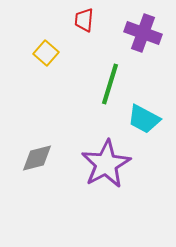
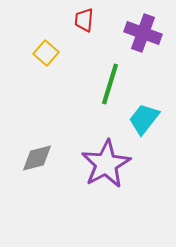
cyan trapezoid: rotated 100 degrees clockwise
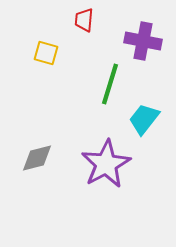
purple cross: moved 8 px down; rotated 9 degrees counterclockwise
yellow square: rotated 25 degrees counterclockwise
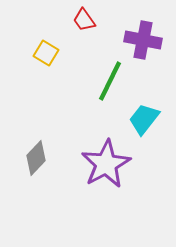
red trapezoid: rotated 40 degrees counterclockwise
purple cross: moved 1 px up
yellow square: rotated 15 degrees clockwise
green line: moved 3 px up; rotated 9 degrees clockwise
gray diamond: moved 1 px left; rotated 32 degrees counterclockwise
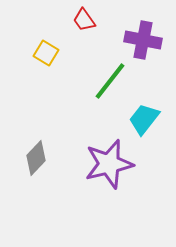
green line: rotated 12 degrees clockwise
purple star: moved 3 px right; rotated 15 degrees clockwise
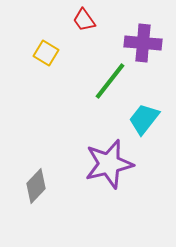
purple cross: moved 3 px down; rotated 6 degrees counterclockwise
gray diamond: moved 28 px down
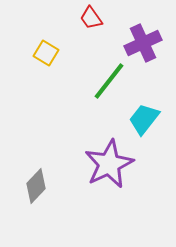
red trapezoid: moved 7 px right, 2 px up
purple cross: rotated 30 degrees counterclockwise
green line: moved 1 px left
purple star: rotated 12 degrees counterclockwise
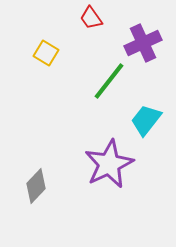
cyan trapezoid: moved 2 px right, 1 px down
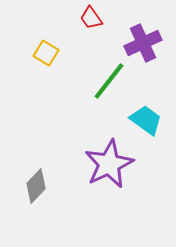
cyan trapezoid: rotated 88 degrees clockwise
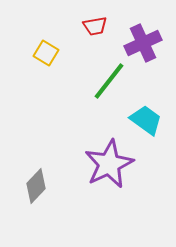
red trapezoid: moved 4 px right, 8 px down; rotated 65 degrees counterclockwise
